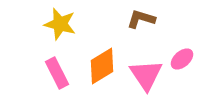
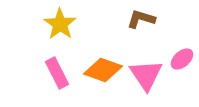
yellow star: rotated 20 degrees clockwise
orange diamond: moved 1 px right, 4 px down; rotated 51 degrees clockwise
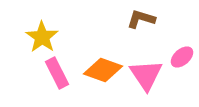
yellow star: moved 18 px left, 13 px down
pink ellipse: moved 2 px up
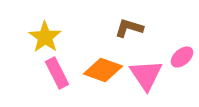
brown L-shape: moved 12 px left, 9 px down
yellow star: moved 3 px right
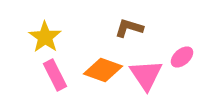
pink rectangle: moved 2 px left, 2 px down
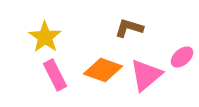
pink triangle: rotated 24 degrees clockwise
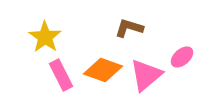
pink rectangle: moved 6 px right
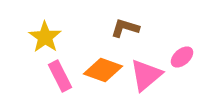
brown L-shape: moved 4 px left
pink rectangle: moved 1 px left, 1 px down
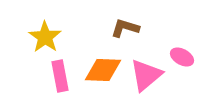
pink ellipse: rotated 70 degrees clockwise
orange diamond: rotated 18 degrees counterclockwise
pink rectangle: rotated 16 degrees clockwise
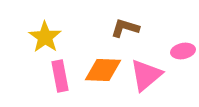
pink ellipse: moved 1 px right, 6 px up; rotated 40 degrees counterclockwise
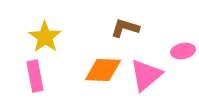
pink rectangle: moved 25 px left
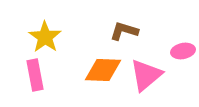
brown L-shape: moved 1 px left, 3 px down
pink rectangle: moved 1 px up
